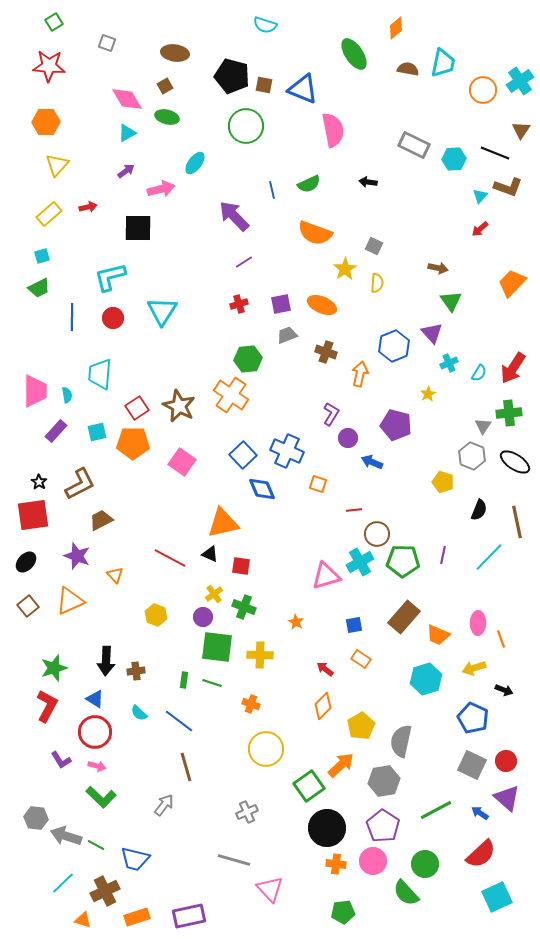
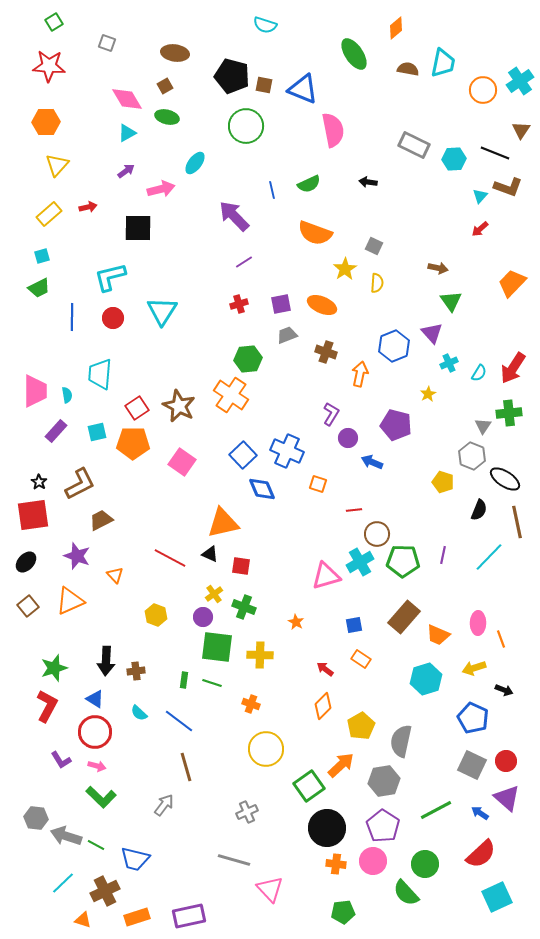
black ellipse at (515, 462): moved 10 px left, 17 px down
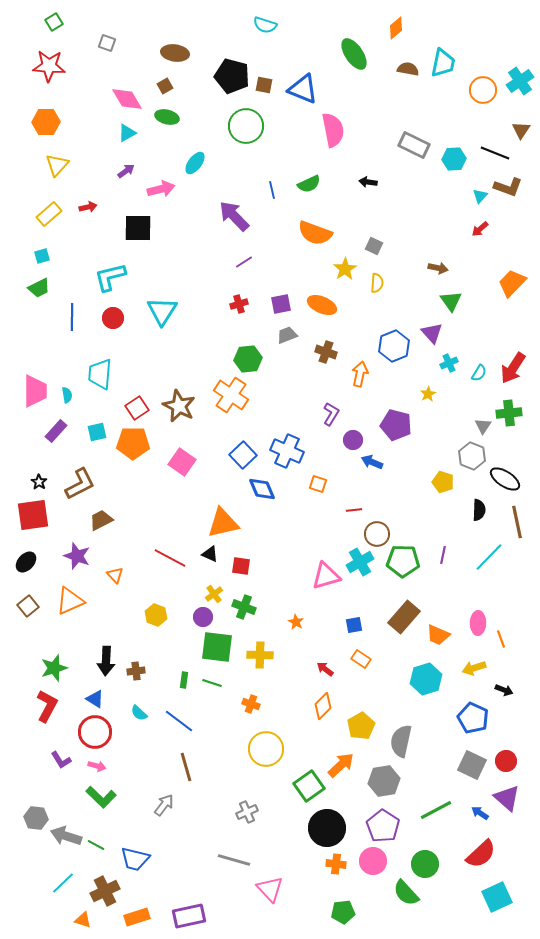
purple circle at (348, 438): moved 5 px right, 2 px down
black semicircle at (479, 510): rotated 20 degrees counterclockwise
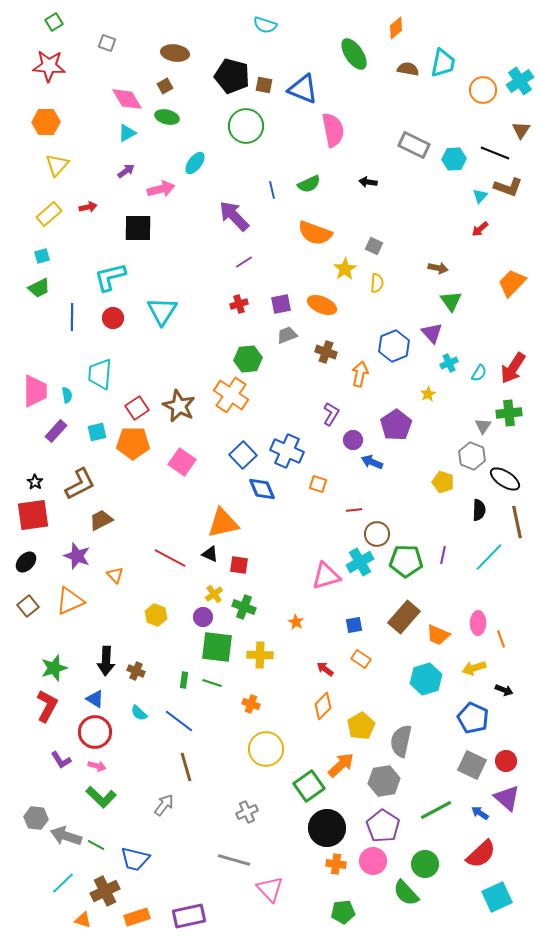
purple pentagon at (396, 425): rotated 24 degrees clockwise
black star at (39, 482): moved 4 px left
green pentagon at (403, 561): moved 3 px right
red square at (241, 566): moved 2 px left, 1 px up
brown cross at (136, 671): rotated 30 degrees clockwise
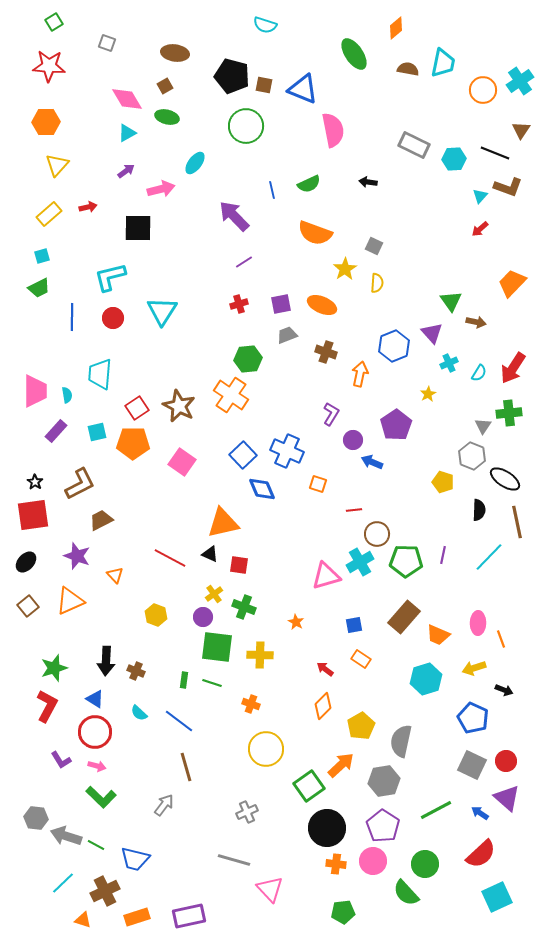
brown arrow at (438, 268): moved 38 px right, 54 px down
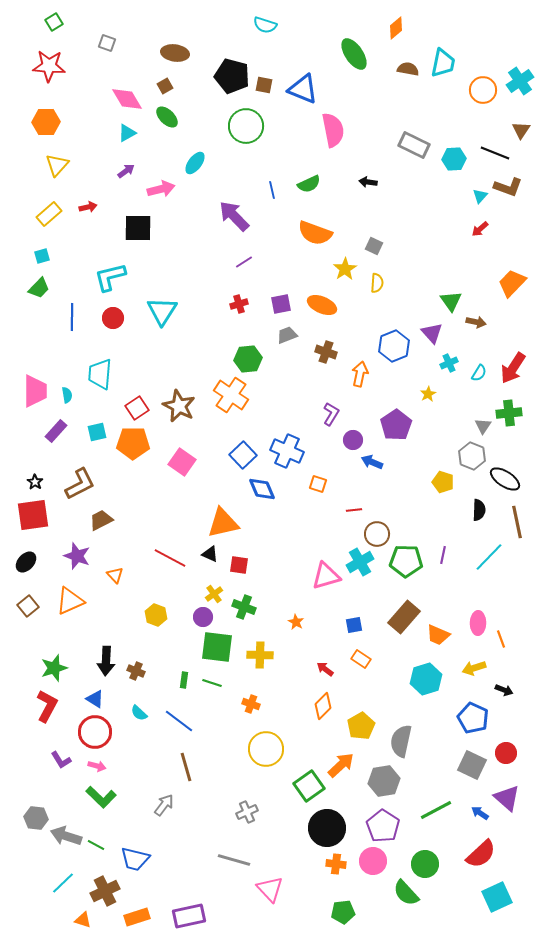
green ellipse at (167, 117): rotated 30 degrees clockwise
green trapezoid at (39, 288): rotated 20 degrees counterclockwise
red circle at (506, 761): moved 8 px up
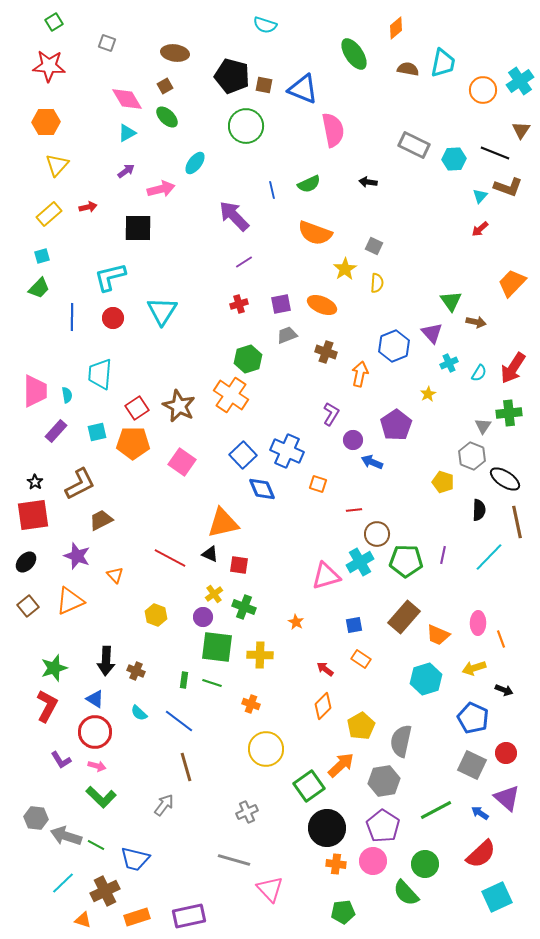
green hexagon at (248, 359): rotated 12 degrees counterclockwise
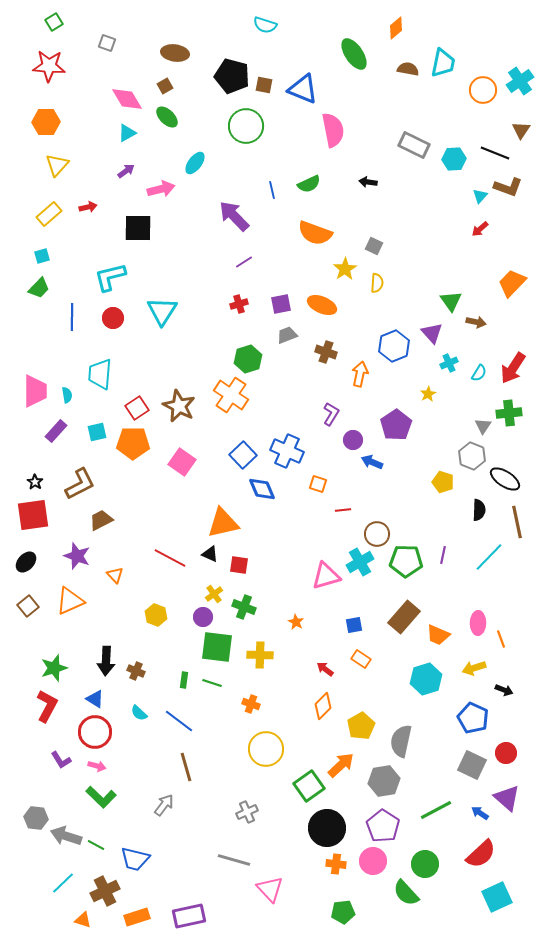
red line at (354, 510): moved 11 px left
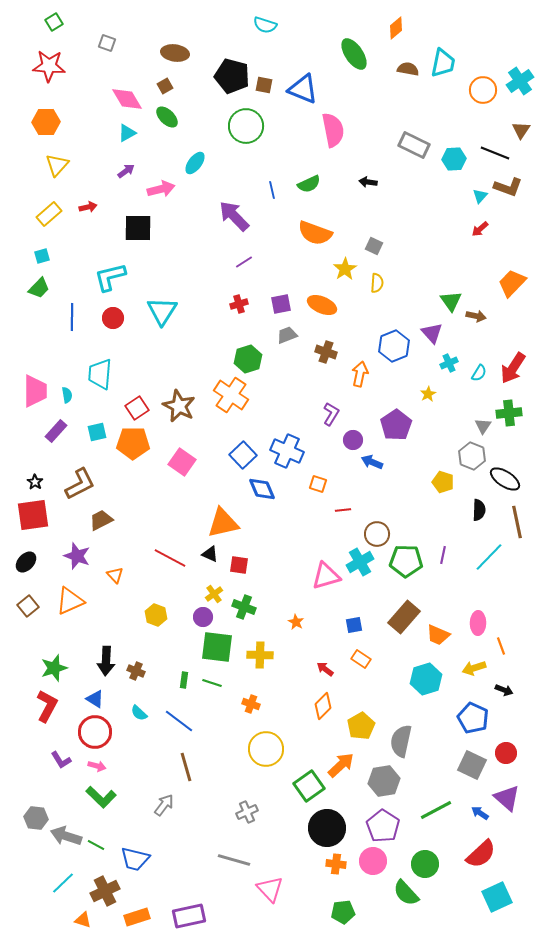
brown arrow at (476, 322): moved 6 px up
orange line at (501, 639): moved 7 px down
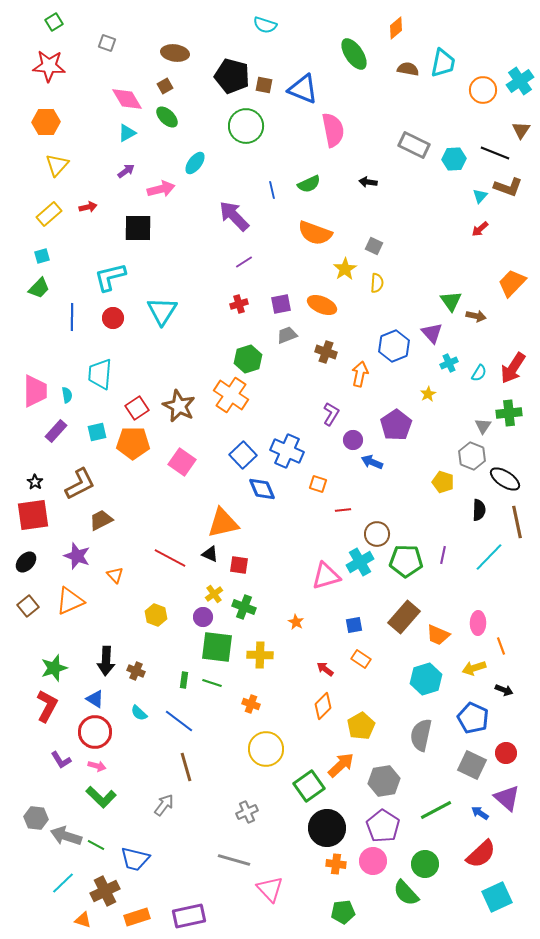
gray semicircle at (401, 741): moved 20 px right, 6 px up
